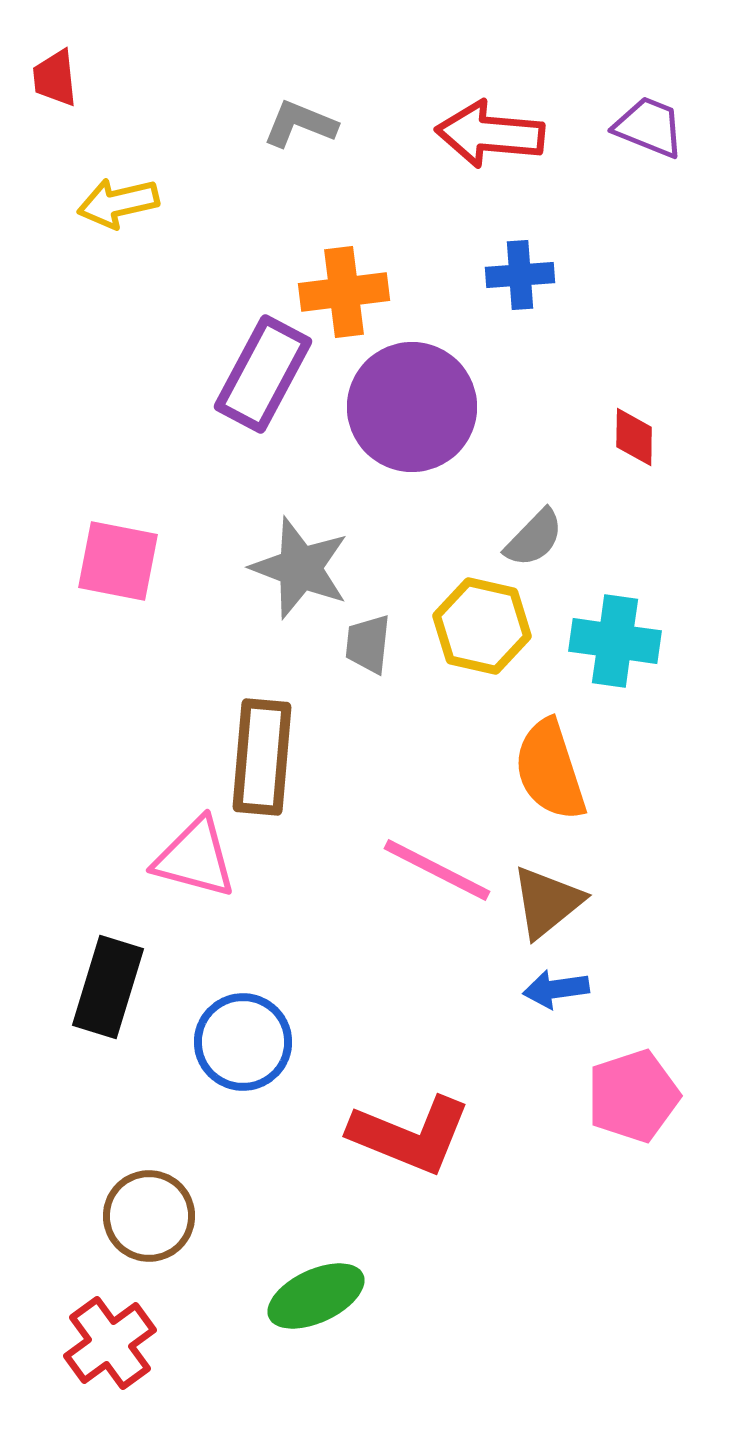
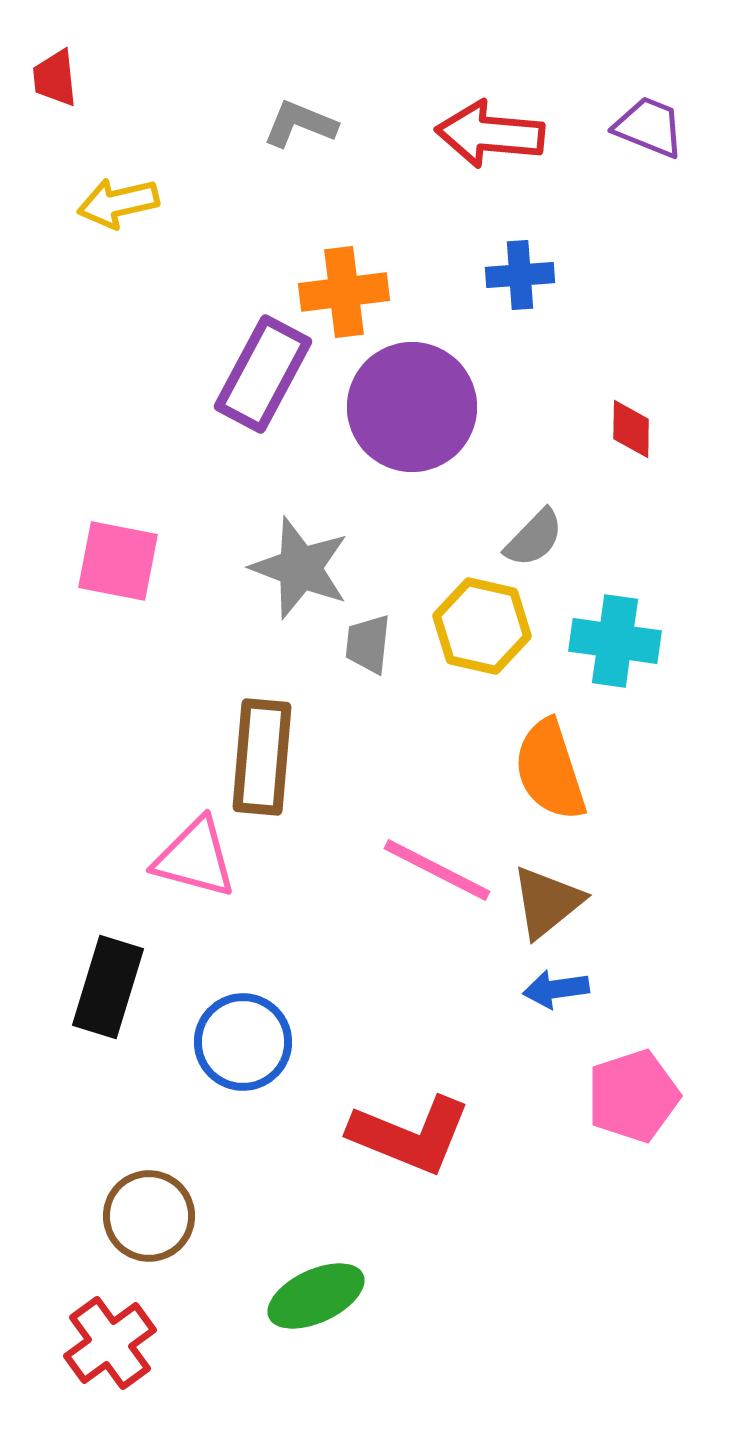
red diamond: moved 3 px left, 8 px up
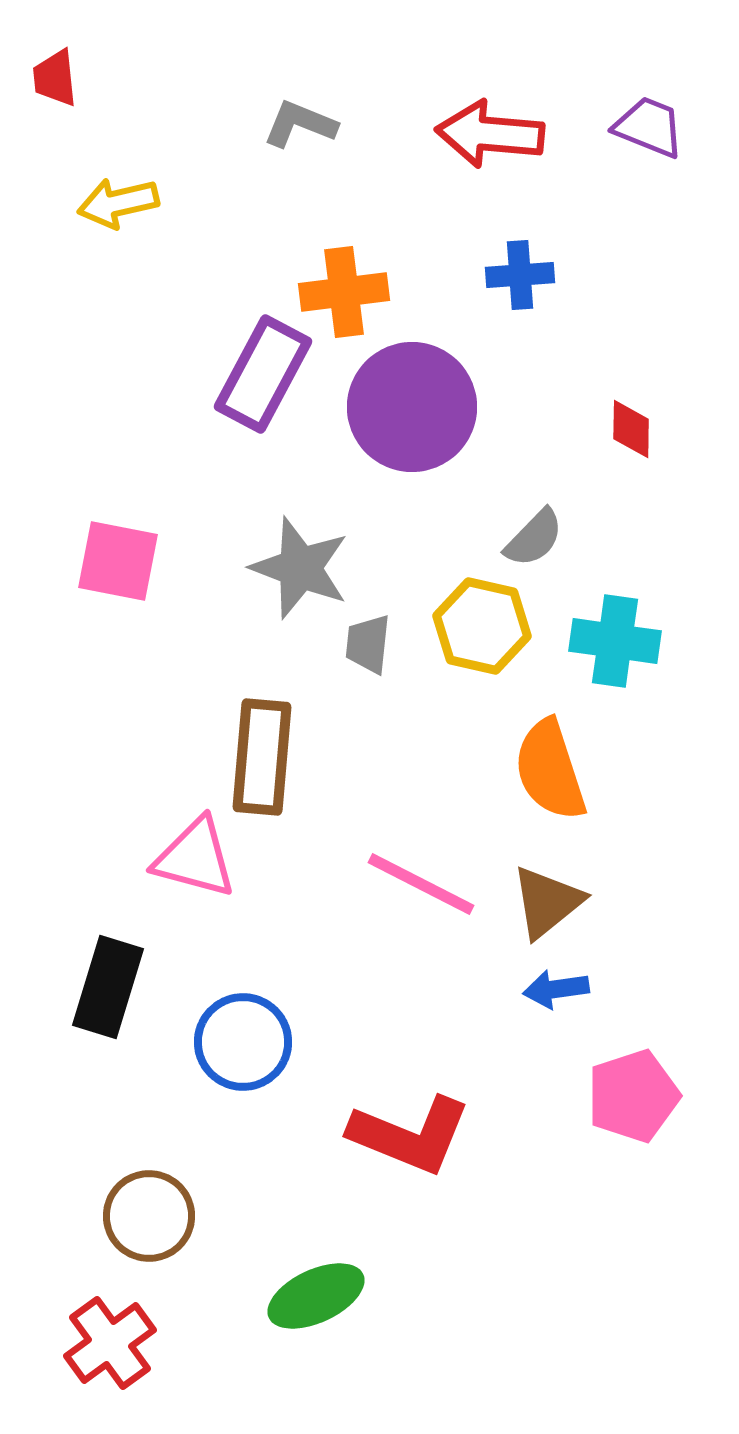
pink line: moved 16 px left, 14 px down
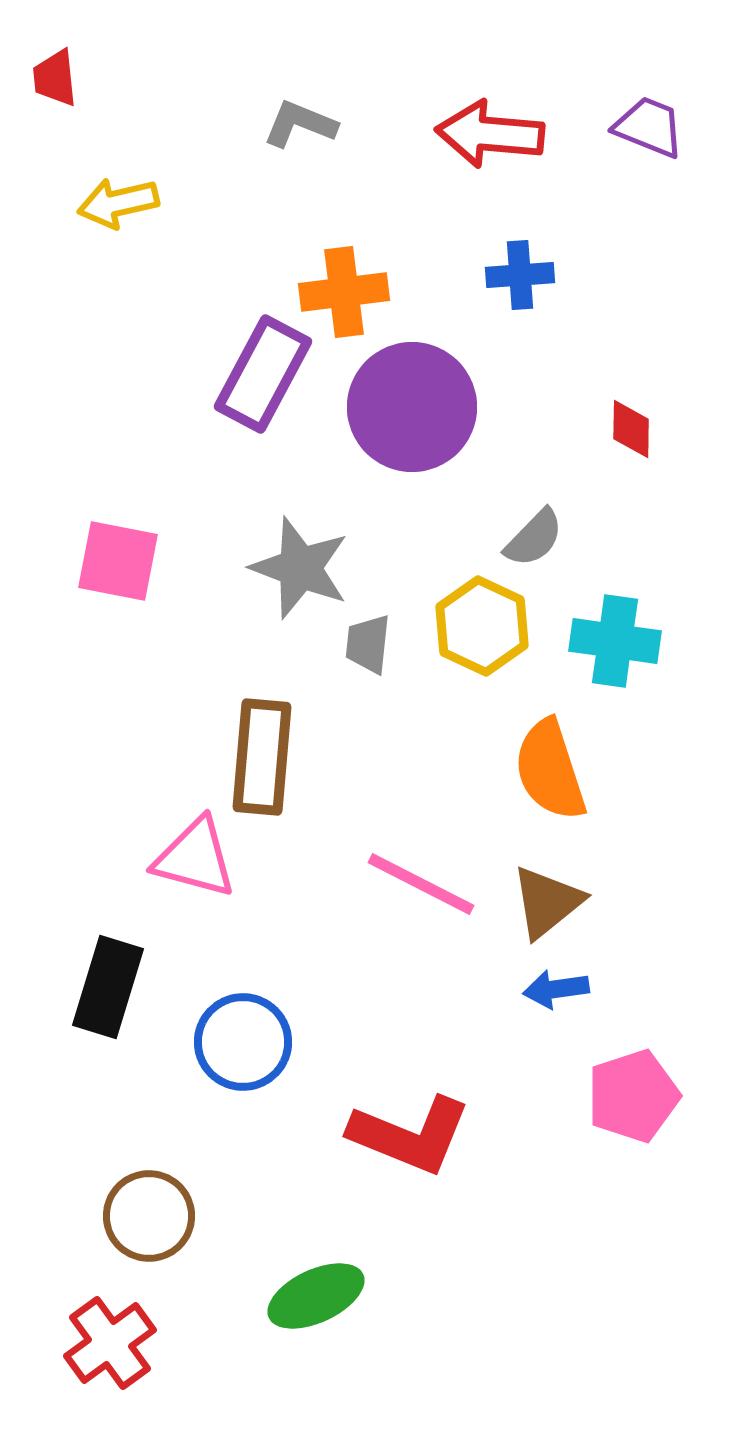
yellow hexagon: rotated 12 degrees clockwise
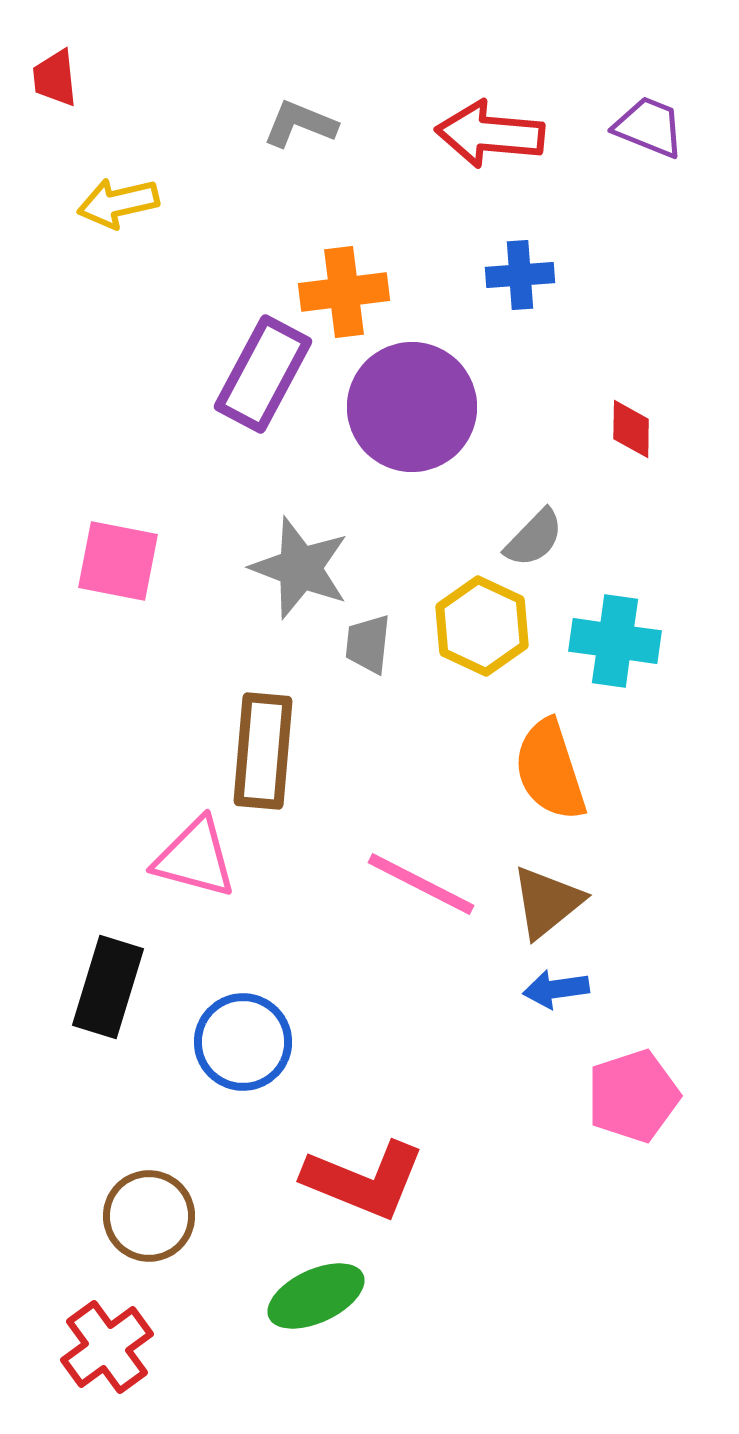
brown rectangle: moved 1 px right, 6 px up
red L-shape: moved 46 px left, 45 px down
red cross: moved 3 px left, 4 px down
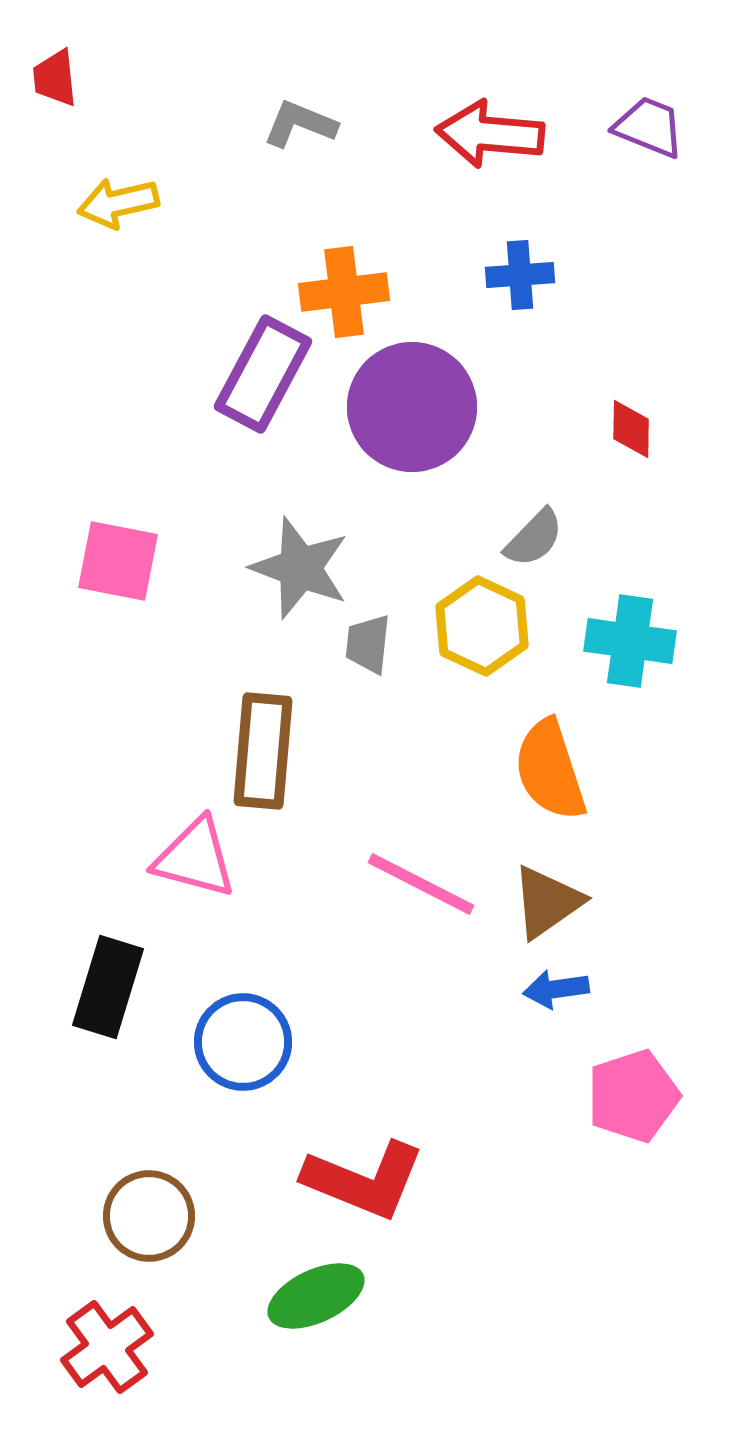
cyan cross: moved 15 px right
brown triangle: rotated 4 degrees clockwise
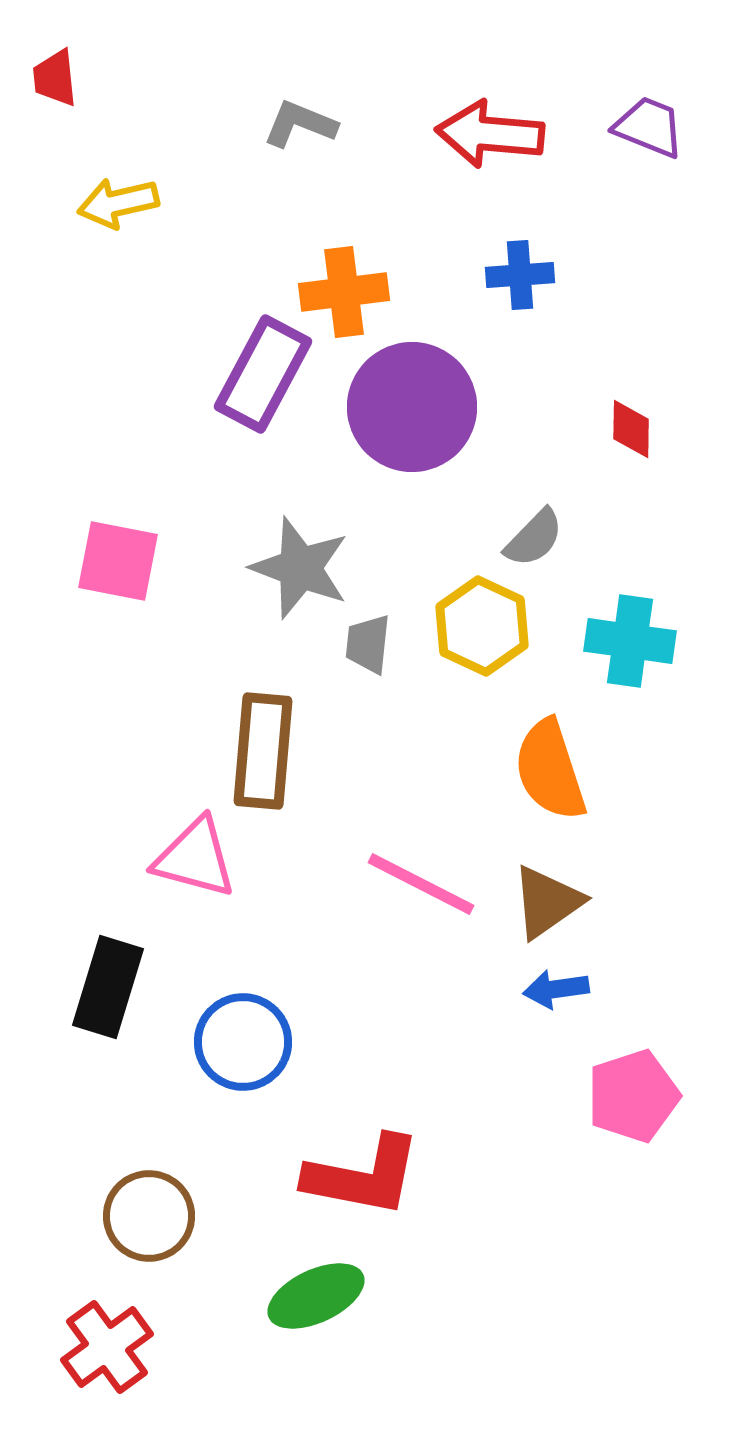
red L-shape: moved 1 px left, 4 px up; rotated 11 degrees counterclockwise
